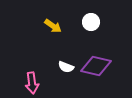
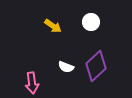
purple diamond: rotated 56 degrees counterclockwise
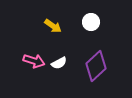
white semicircle: moved 7 px left, 4 px up; rotated 49 degrees counterclockwise
pink arrow: moved 2 px right, 22 px up; rotated 65 degrees counterclockwise
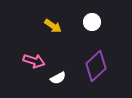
white circle: moved 1 px right
white semicircle: moved 1 px left, 15 px down
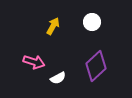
yellow arrow: rotated 96 degrees counterclockwise
pink arrow: moved 1 px down
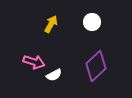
yellow arrow: moved 2 px left, 2 px up
white semicircle: moved 4 px left, 3 px up
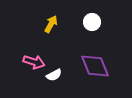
purple diamond: moved 1 px left; rotated 68 degrees counterclockwise
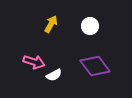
white circle: moved 2 px left, 4 px down
purple diamond: rotated 16 degrees counterclockwise
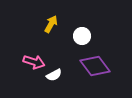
white circle: moved 8 px left, 10 px down
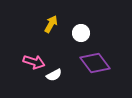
white circle: moved 1 px left, 3 px up
purple diamond: moved 3 px up
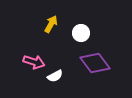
white semicircle: moved 1 px right, 1 px down
